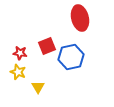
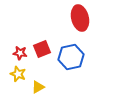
red square: moved 5 px left, 3 px down
yellow star: moved 2 px down
yellow triangle: rotated 32 degrees clockwise
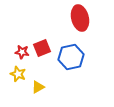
red square: moved 1 px up
red star: moved 2 px right, 1 px up
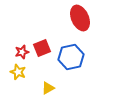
red ellipse: rotated 10 degrees counterclockwise
red star: rotated 24 degrees counterclockwise
yellow star: moved 2 px up
yellow triangle: moved 10 px right, 1 px down
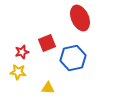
red square: moved 5 px right, 5 px up
blue hexagon: moved 2 px right, 1 px down
yellow star: rotated 14 degrees counterclockwise
yellow triangle: rotated 32 degrees clockwise
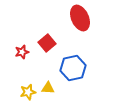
red square: rotated 18 degrees counterclockwise
blue hexagon: moved 10 px down
yellow star: moved 10 px right, 20 px down; rotated 21 degrees counterclockwise
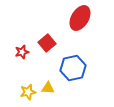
red ellipse: rotated 55 degrees clockwise
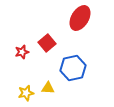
yellow star: moved 2 px left, 1 px down
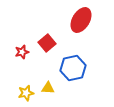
red ellipse: moved 1 px right, 2 px down
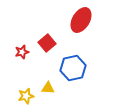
yellow star: moved 3 px down
